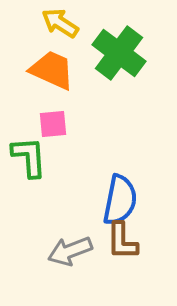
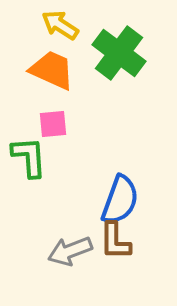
yellow arrow: moved 2 px down
blue semicircle: rotated 9 degrees clockwise
brown L-shape: moved 7 px left
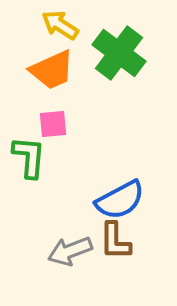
orange trapezoid: rotated 132 degrees clockwise
green L-shape: rotated 9 degrees clockwise
blue semicircle: rotated 42 degrees clockwise
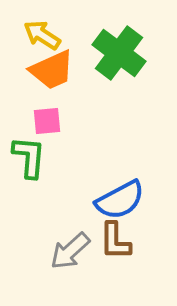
yellow arrow: moved 18 px left, 10 px down
pink square: moved 6 px left, 3 px up
gray arrow: rotated 21 degrees counterclockwise
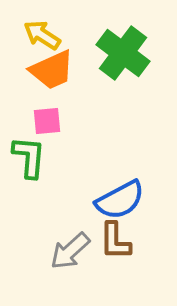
green cross: moved 4 px right
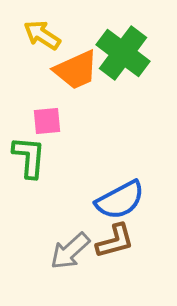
orange trapezoid: moved 24 px right
brown L-shape: rotated 105 degrees counterclockwise
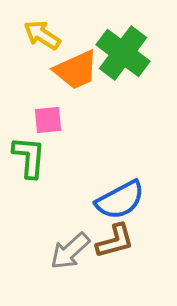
pink square: moved 1 px right, 1 px up
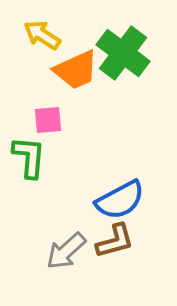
gray arrow: moved 4 px left
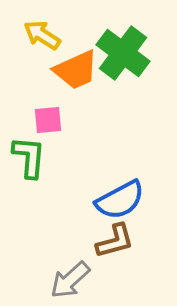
gray arrow: moved 4 px right, 29 px down
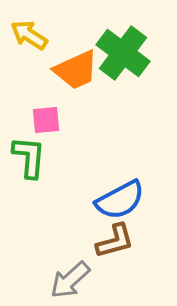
yellow arrow: moved 13 px left
pink square: moved 2 px left
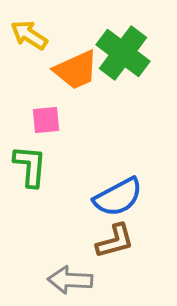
green L-shape: moved 1 px right, 9 px down
blue semicircle: moved 2 px left, 3 px up
gray arrow: rotated 45 degrees clockwise
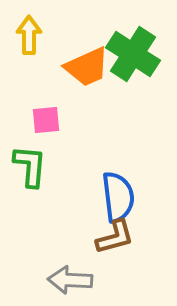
yellow arrow: rotated 57 degrees clockwise
green cross: moved 10 px right, 1 px down; rotated 4 degrees counterclockwise
orange trapezoid: moved 11 px right, 3 px up
blue semicircle: rotated 69 degrees counterclockwise
brown L-shape: moved 4 px up
